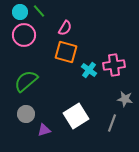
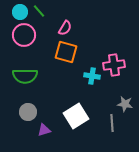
cyan cross: moved 3 px right, 6 px down; rotated 28 degrees counterclockwise
green semicircle: moved 1 px left, 5 px up; rotated 140 degrees counterclockwise
gray star: moved 5 px down
gray circle: moved 2 px right, 2 px up
gray line: rotated 24 degrees counterclockwise
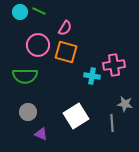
green line: rotated 24 degrees counterclockwise
pink circle: moved 14 px right, 10 px down
purple triangle: moved 3 px left, 4 px down; rotated 40 degrees clockwise
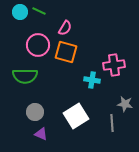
cyan cross: moved 4 px down
gray circle: moved 7 px right
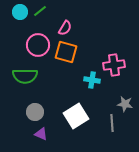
green line: moved 1 px right; rotated 64 degrees counterclockwise
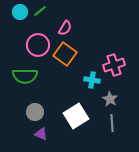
orange square: moved 1 px left, 2 px down; rotated 20 degrees clockwise
pink cross: rotated 10 degrees counterclockwise
gray star: moved 15 px left, 5 px up; rotated 21 degrees clockwise
